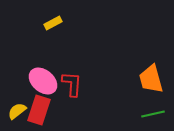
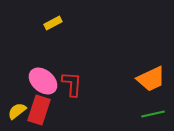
orange trapezoid: rotated 100 degrees counterclockwise
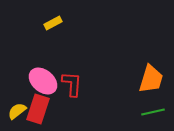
orange trapezoid: rotated 48 degrees counterclockwise
red rectangle: moved 1 px left, 1 px up
green line: moved 2 px up
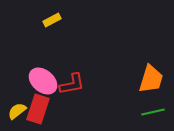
yellow rectangle: moved 1 px left, 3 px up
red L-shape: rotated 76 degrees clockwise
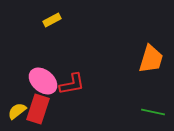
orange trapezoid: moved 20 px up
green line: rotated 25 degrees clockwise
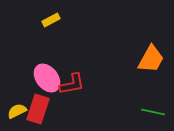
yellow rectangle: moved 1 px left
orange trapezoid: rotated 12 degrees clockwise
pink ellipse: moved 4 px right, 3 px up; rotated 12 degrees clockwise
yellow semicircle: rotated 12 degrees clockwise
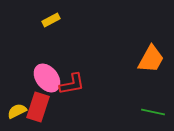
red rectangle: moved 2 px up
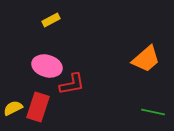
orange trapezoid: moved 5 px left; rotated 20 degrees clockwise
pink ellipse: moved 12 px up; rotated 36 degrees counterclockwise
yellow semicircle: moved 4 px left, 3 px up
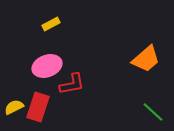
yellow rectangle: moved 4 px down
pink ellipse: rotated 36 degrees counterclockwise
yellow semicircle: moved 1 px right, 1 px up
green line: rotated 30 degrees clockwise
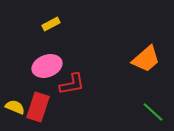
yellow semicircle: moved 1 px right; rotated 48 degrees clockwise
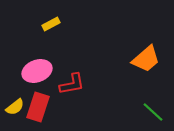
pink ellipse: moved 10 px left, 5 px down
yellow semicircle: rotated 120 degrees clockwise
